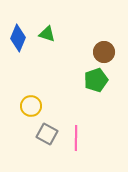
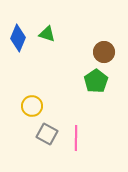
green pentagon: moved 1 px down; rotated 15 degrees counterclockwise
yellow circle: moved 1 px right
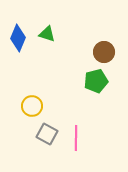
green pentagon: rotated 20 degrees clockwise
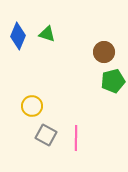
blue diamond: moved 2 px up
green pentagon: moved 17 px right
gray square: moved 1 px left, 1 px down
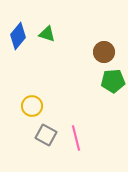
blue diamond: rotated 16 degrees clockwise
green pentagon: rotated 10 degrees clockwise
pink line: rotated 15 degrees counterclockwise
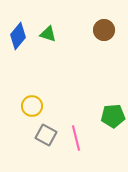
green triangle: moved 1 px right
brown circle: moved 22 px up
green pentagon: moved 35 px down
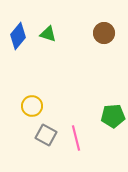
brown circle: moved 3 px down
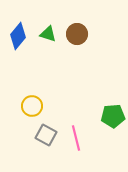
brown circle: moved 27 px left, 1 px down
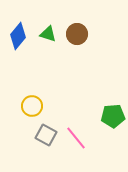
pink line: rotated 25 degrees counterclockwise
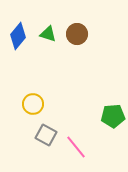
yellow circle: moved 1 px right, 2 px up
pink line: moved 9 px down
